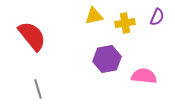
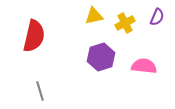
yellow cross: rotated 18 degrees counterclockwise
red semicircle: moved 2 px right; rotated 52 degrees clockwise
purple hexagon: moved 6 px left, 2 px up; rotated 8 degrees counterclockwise
pink semicircle: moved 10 px up
gray line: moved 2 px right, 2 px down
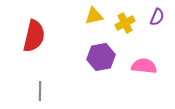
purple hexagon: rotated 8 degrees clockwise
gray line: rotated 18 degrees clockwise
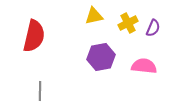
purple semicircle: moved 4 px left, 11 px down
yellow cross: moved 3 px right
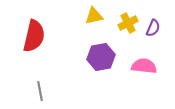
gray line: rotated 12 degrees counterclockwise
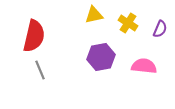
yellow triangle: moved 1 px up
yellow cross: rotated 30 degrees counterclockwise
purple semicircle: moved 7 px right, 1 px down
gray line: moved 21 px up; rotated 12 degrees counterclockwise
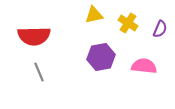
red semicircle: rotated 76 degrees clockwise
gray line: moved 1 px left, 2 px down
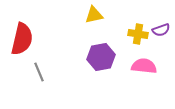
yellow cross: moved 10 px right, 11 px down; rotated 24 degrees counterclockwise
purple semicircle: moved 1 px right, 1 px down; rotated 48 degrees clockwise
red semicircle: moved 12 px left, 3 px down; rotated 76 degrees counterclockwise
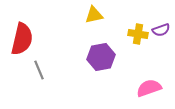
pink semicircle: moved 5 px right, 22 px down; rotated 25 degrees counterclockwise
gray line: moved 2 px up
